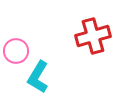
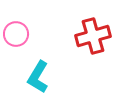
pink circle: moved 17 px up
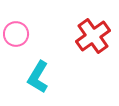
red cross: rotated 20 degrees counterclockwise
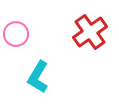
red cross: moved 3 px left, 4 px up
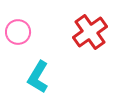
pink circle: moved 2 px right, 2 px up
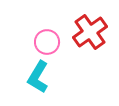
pink circle: moved 29 px right, 10 px down
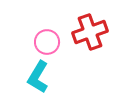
red cross: rotated 16 degrees clockwise
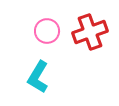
pink circle: moved 11 px up
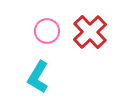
red cross: rotated 24 degrees counterclockwise
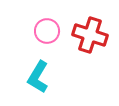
red cross: moved 3 px down; rotated 28 degrees counterclockwise
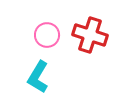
pink circle: moved 4 px down
